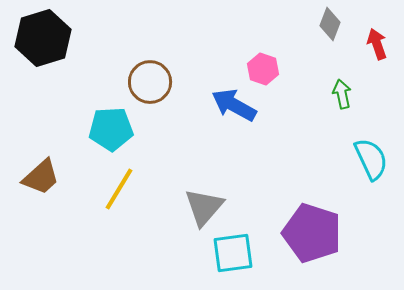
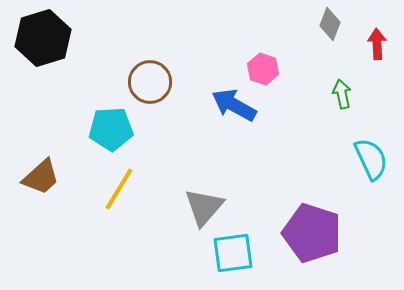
red arrow: rotated 16 degrees clockwise
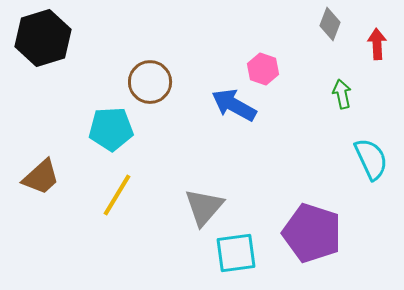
yellow line: moved 2 px left, 6 px down
cyan square: moved 3 px right
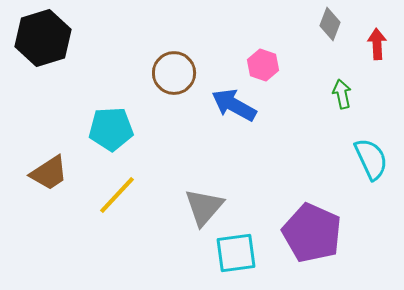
pink hexagon: moved 4 px up
brown circle: moved 24 px right, 9 px up
brown trapezoid: moved 8 px right, 4 px up; rotated 9 degrees clockwise
yellow line: rotated 12 degrees clockwise
purple pentagon: rotated 6 degrees clockwise
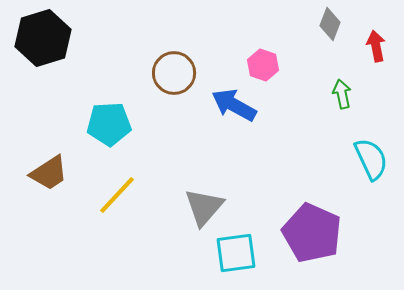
red arrow: moved 1 px left, 2 px down; rotated 8 degrees counterclockwise
cyan pentagon: moved 2 px left, 5 px up
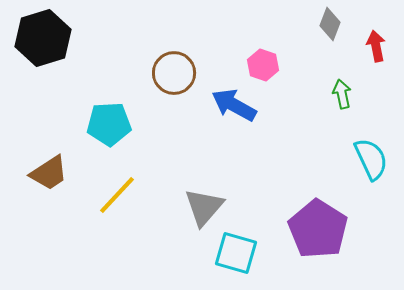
purple pentagon: moved 6 px right, 4 px up; rotated 8 degrees clockwise
cyan square: rotated 24 degrees clockwise
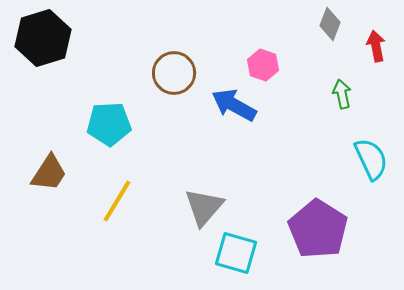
brown trapezoid: rotated 24 degrees counterclockwise
yellow line: moved 6 px down; rotated 12 degrees counterclockwise
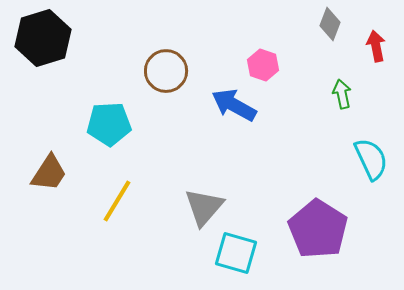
brown circle: moved 8 px left, 2 px up
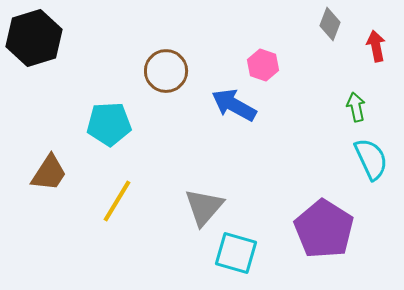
black hexagon: moved 9 px left
green arrow: moved 14 px right, 13 px down
purple pentagon: moved 6 px right
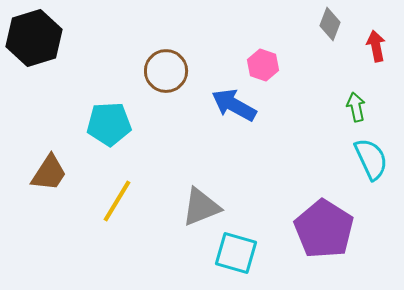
gray triangle: moved 3 px left; rotated 27 degrees clockwise
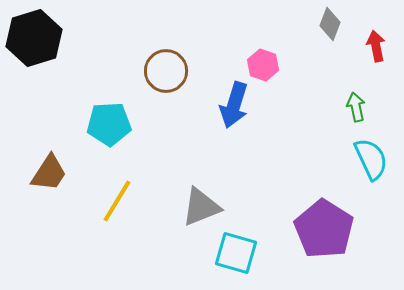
blue arrow: rotated 102 degrees counterclockwise
